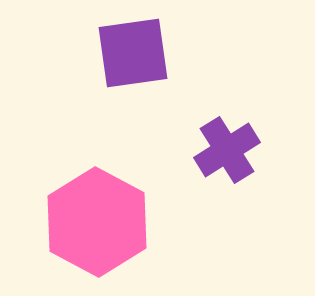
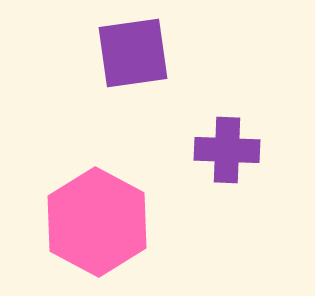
purple cross: rotated 34 degrees clockwise
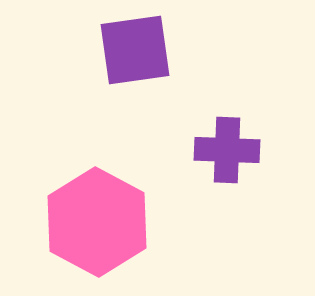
purple square: moved 2 px right, 3 px up
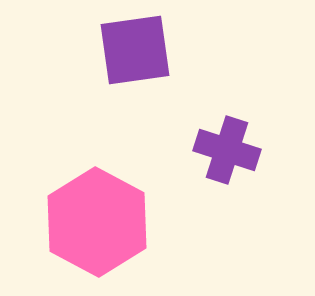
purple cross: rotated 16 degrees clockwise
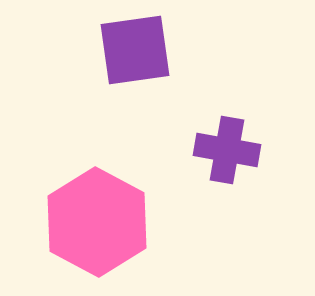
purple cross: rotated 8 degrees counterclockwise
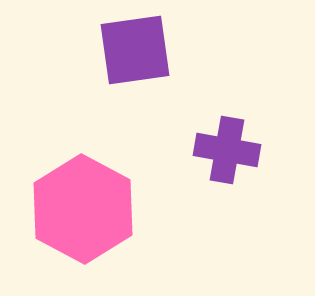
pink hexagon: moved 14 px left, 13 px up
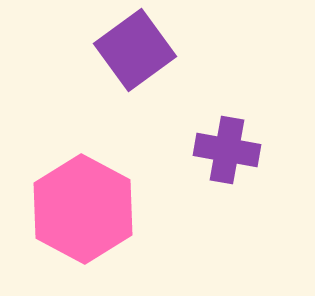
purple square: rotated 28 degrees counterclockwise
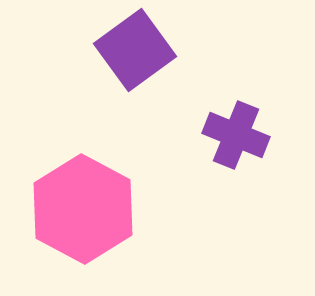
purple cross: moved 9 px right, 15 px up; rotated 12 degrees clockwise
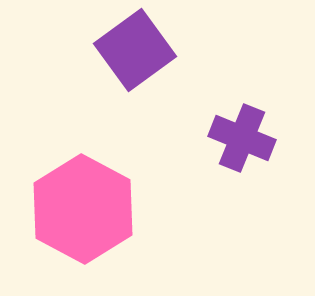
purple cross: moved 6 px right, 3 px down
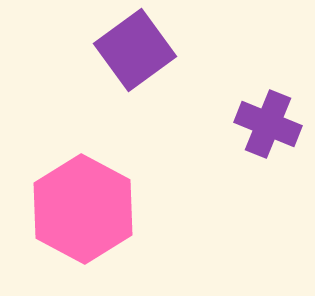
purple cross: moved 26 px right, 14 px up
